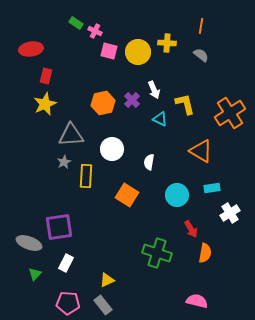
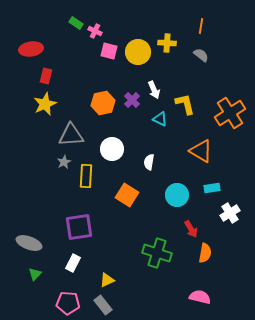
purple square: moved 20 px right
white rectangle: moved 7 px right
pink semicircle: moved 3 px right, 4 px up
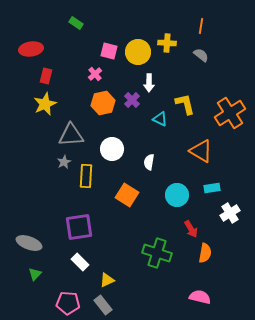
pink cross: moved 43 px down; rotated 24 degrees clockwise
white arrow: moved 5 px left, 7 px up; rotated 24 degrees clockwise
white rectangle: moved 7 px right, 1 px up; rotated 72 degrees counterclockwise
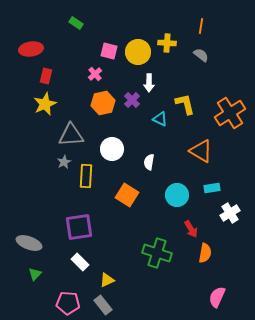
pink semicircle: moved 17 px right; rotated 80 degrees counterclockwise
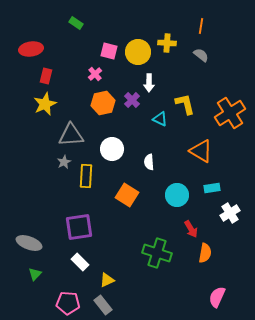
white semicircle: rotated 14 degrees counterclockwise
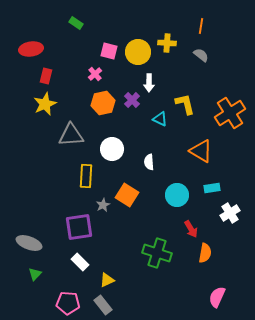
gray star: moved 39 px right, 43 px down
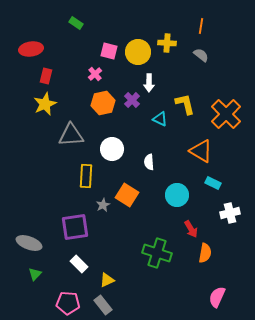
orange cross: moved 4 px left, 1 px down; rotated 12 degrees counterclockwise
cyan rectangle: moved 1 px right, 5 px up; rotated 35 degrees clockwise
white cross: rotated 18 degrees clockwise
purple square: moved 4 px left
white rectangle: moved 1 px left, 2 px down
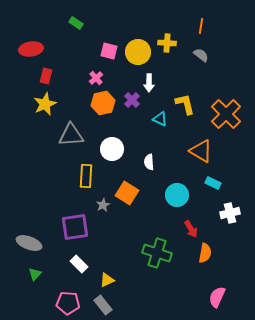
pink cross: moved 1 px right, 4 px down
orange square: moved 2 px up
